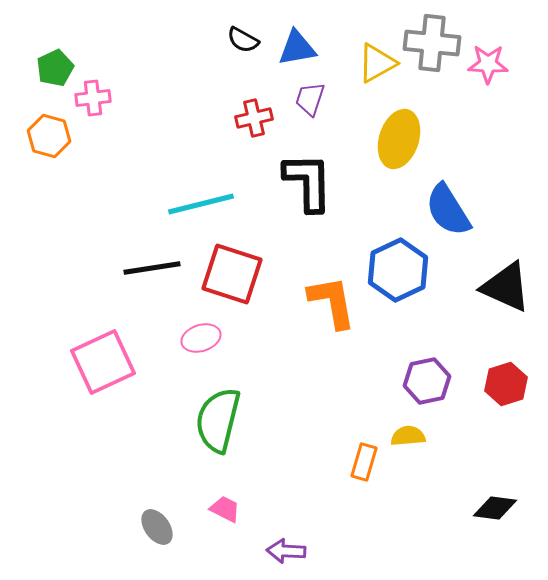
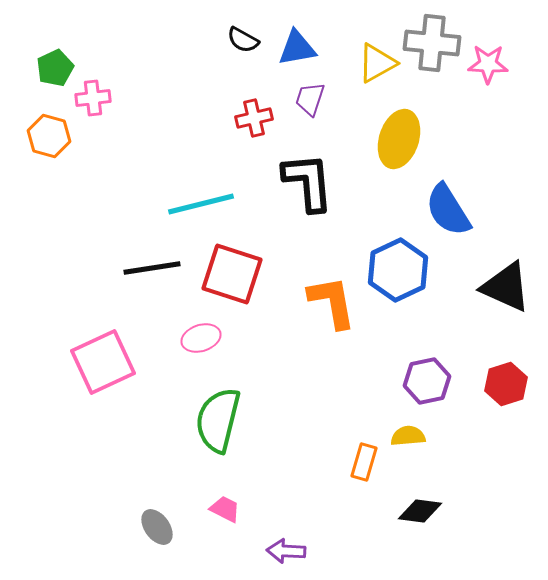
black L-shape: rotated 4 degrees counterclockwise
black diamond: moved 75 px left, 3 px down
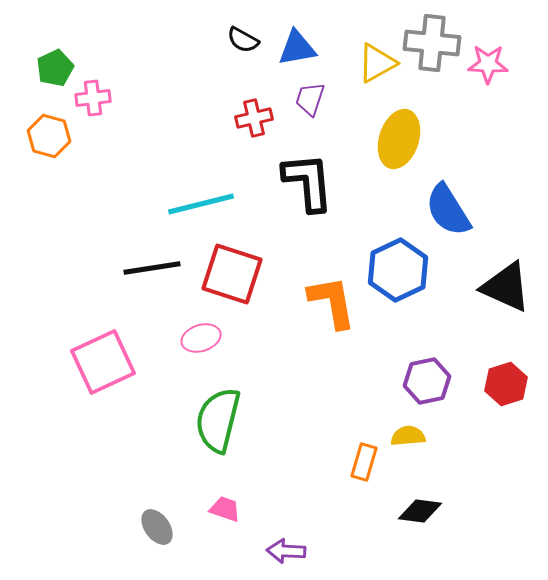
pink trapezoid: rotated 8 degrees counterclockwise
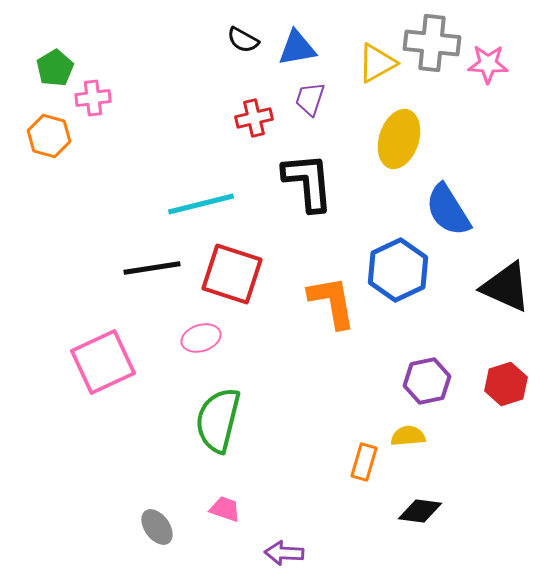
green pentagon: rotated 6 degrees counterclockwise
purple arrow: moved 2 px left, 2 px down
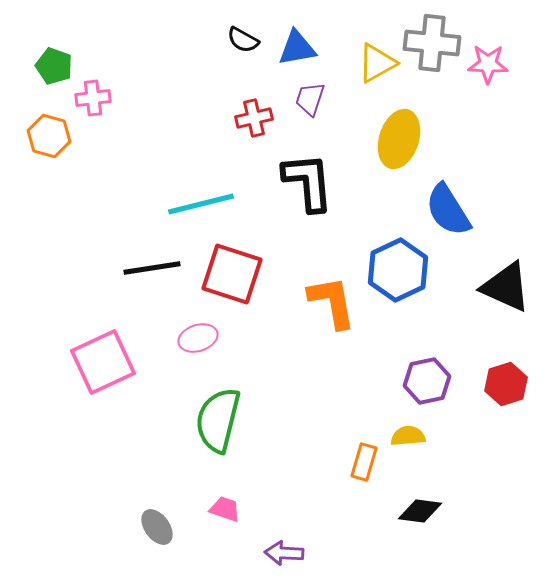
green pentagon: moved 1 px left, 2 px up; rotated 21 degrees counterclockwise
pink ellipse: moved 3 px left
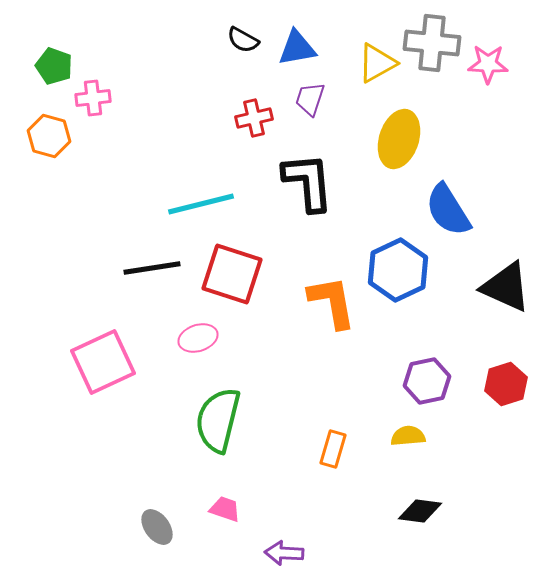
orange rectangle: moved 31 px left, 13 px up
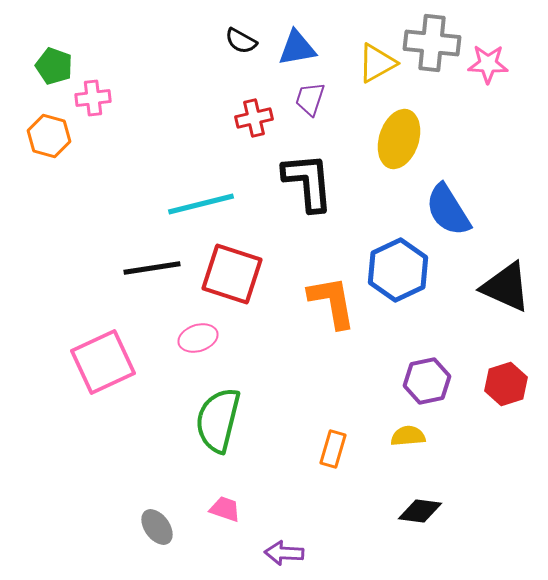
black semicircle: moved 2 px left, 1 px down
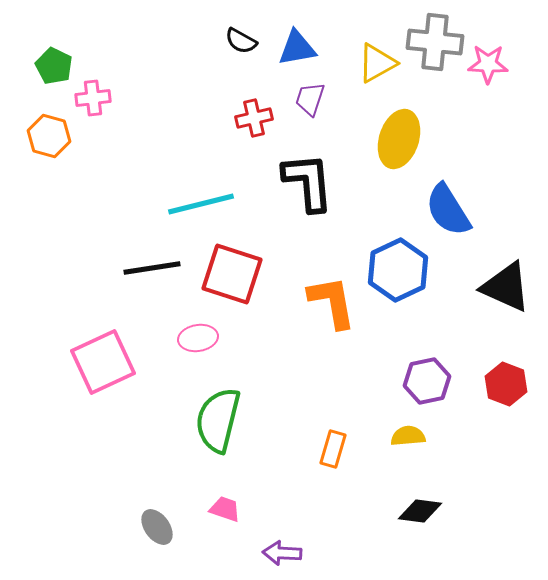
gray cross: moved 3 px right, 1 px up
green pentagon: rotated 6 degrees clockwise
pink ellipse: rotated 9 degrees clockwise
red hexagon: rotated 21 degrees counterclockwise
purple arrow: moved 2 px left
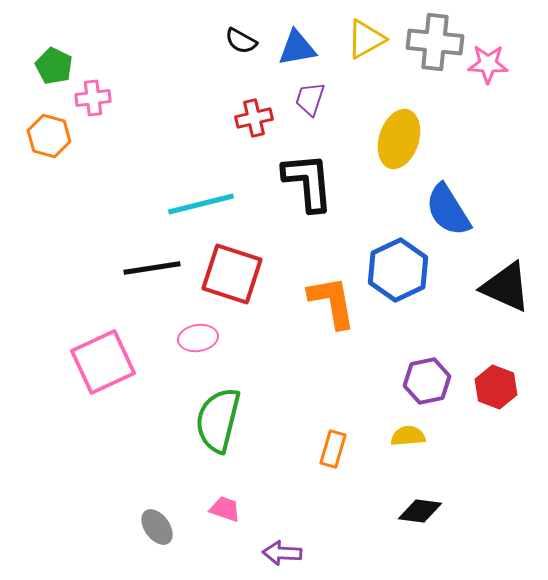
yellow triangle: moved 11 px left, 24 px up
red hexagon: moved 10 px left, 3 px down
